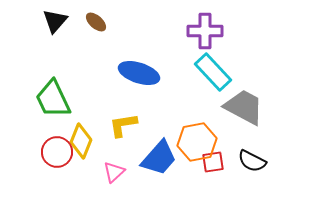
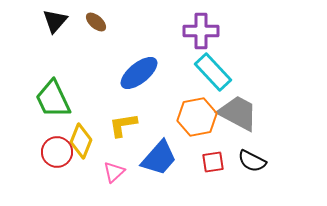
purple cross: moved 4 px left
blue ellipse: rotated 57 degrees counterclockwise
gray trapezoid: moved 6 px left, 6 px down
orange hexagon: moved 25 px up
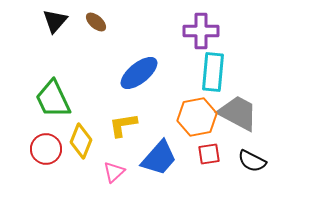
cyan rectangle: rotated 48 degrees clockwise
red circle: moved 11 px left, 3 px up
red square: moved 4 px left, 8 px up
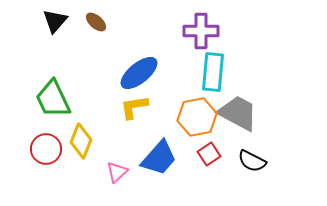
yellow L-shape: moved 11 px right, 18 px up
red square: rotated 25 degrees counterclockwise
pink triangle: moved 3 px right
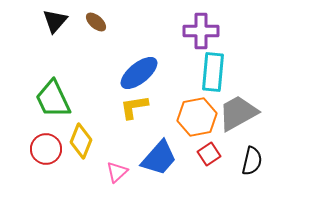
gray trapezoid: rotated 57 degrees counterclockwise
black semicircle: rotated 104 degrees counterclockwise
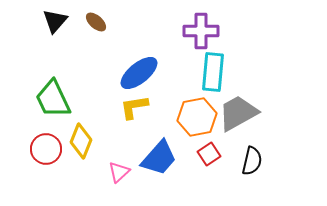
pink triangle: moved 2 px right
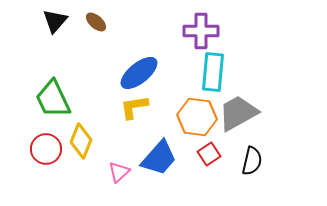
orange hexagon: rotated 18 degrees clockwise
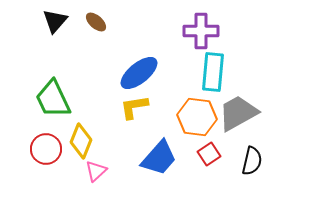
pink triangle: moved 23 px left, 1 px up
